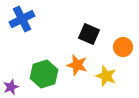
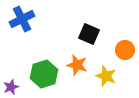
orange circle: moved 2 px right, 3 px down
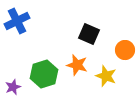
blue cross: moved 5 px left, 2 px down
purple star: moved 2 px right
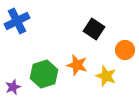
black square: moved 5 px right, 5 px up; rotated 10 degrees clockwise
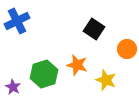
orange circle: moved 2 px right, 1 px up
yellow star: moved 4 px down
purple star: rotated 21 degrees counterclockwise
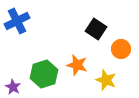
black square: moved 2 px right
orange circle: moved 6 px left
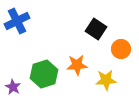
orange star: rotated 20 degrees counterclockwise
yellow star: rotated 25 degrees counterclockwise
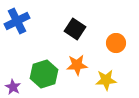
black square: moved 21 px left
orange circle: moved 5 px left, 6 px up
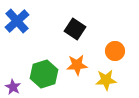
blue cross: rotated 15 degrees counterclockwise
orange circle: moved 1 px left, 8 px down
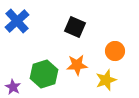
black square: moved 2 px up; rotated 10 degrees counterclockwise
yellow star: rotated 15 degrees counterclockwise
